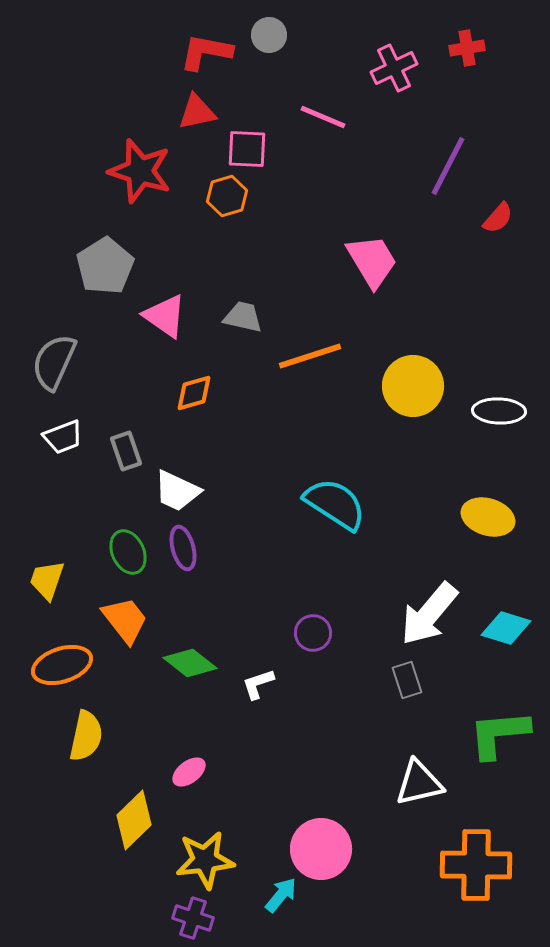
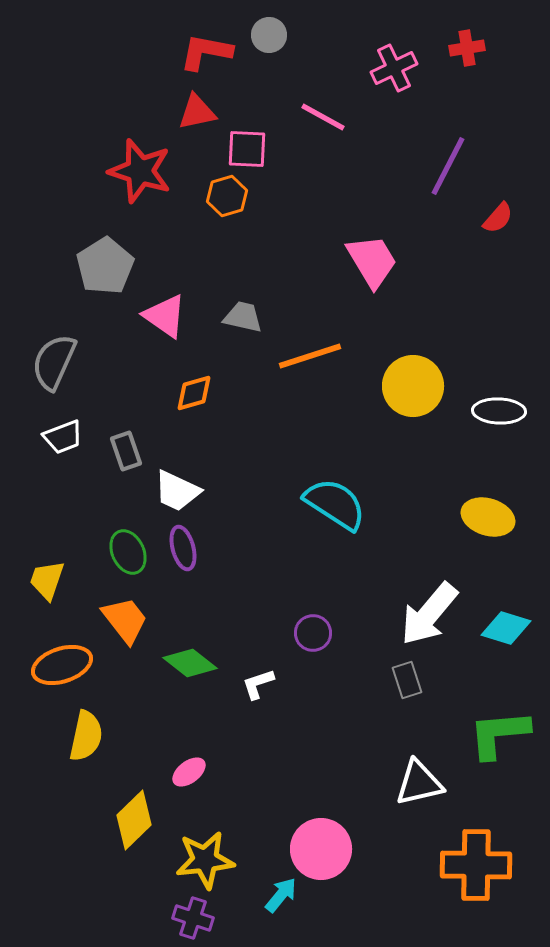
pink line at (323, 117): rotated 6 degrees clockwise
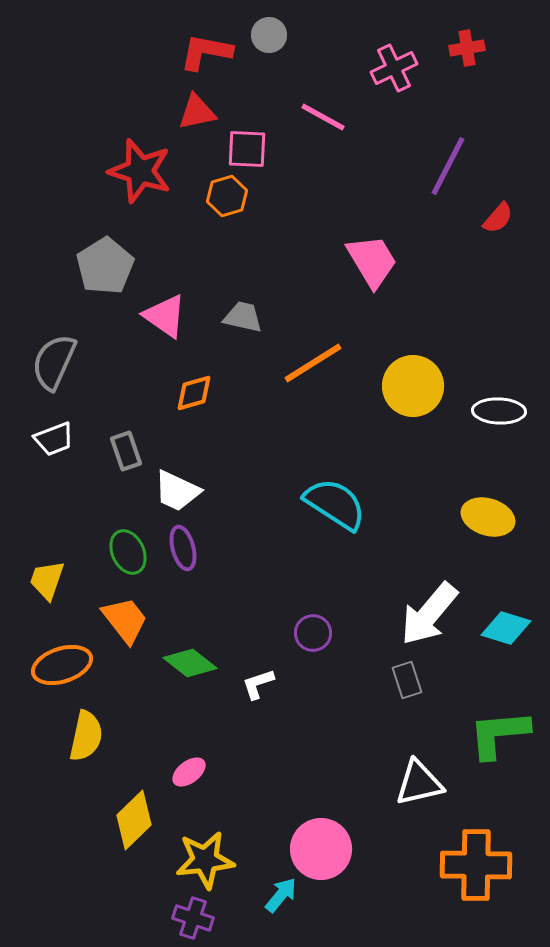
orange line at (310, 356): moved 3 px right, 7 px down; rotated 14 degrees counterclockwise
white trapezoid at (63, 437): moved 9 px left, 2 px down
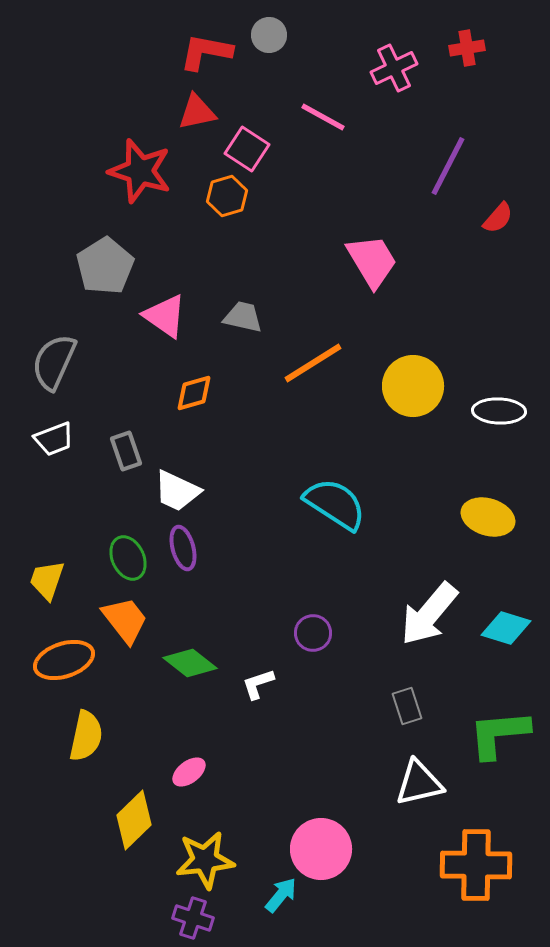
pink square at (247, 149): rotated 30 degrees clockwise
green ellipse at (128, 552): moved 6 px down
orange ellipse at (62, 665): moved 2 px right, 5 px up
gray rectangle at (407, 680): moved 26 px down
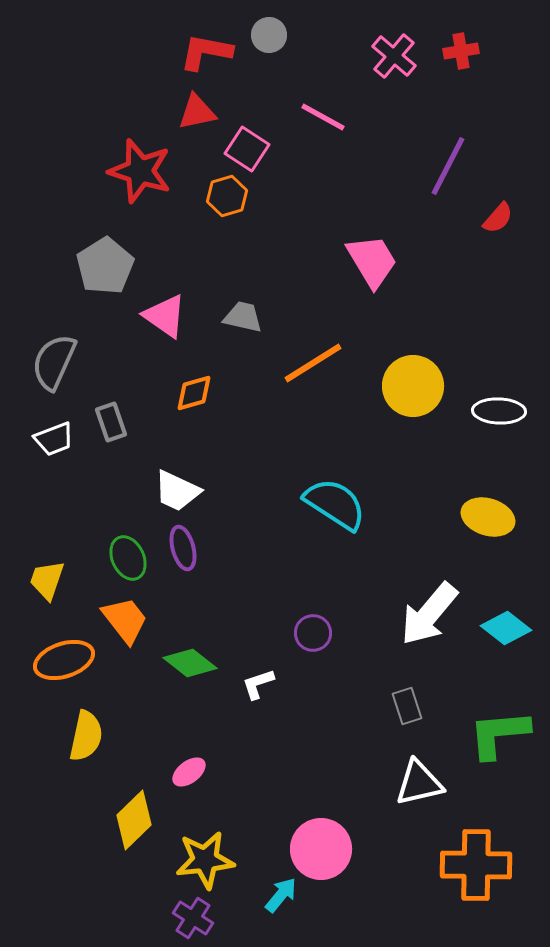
red cross at (467, 48): moved 6 px left, 3 px down
pink cross at (394, 68): moved 12 px up; rotated 24 degrees counterclockwise
gray rectangle at (126, 451): moved 15 px left, 29 px up
cyan diamond at (506, 628): rotated 21 degrees clockwise
purple cross at (193, 918): rotated 15 degrees clockwise
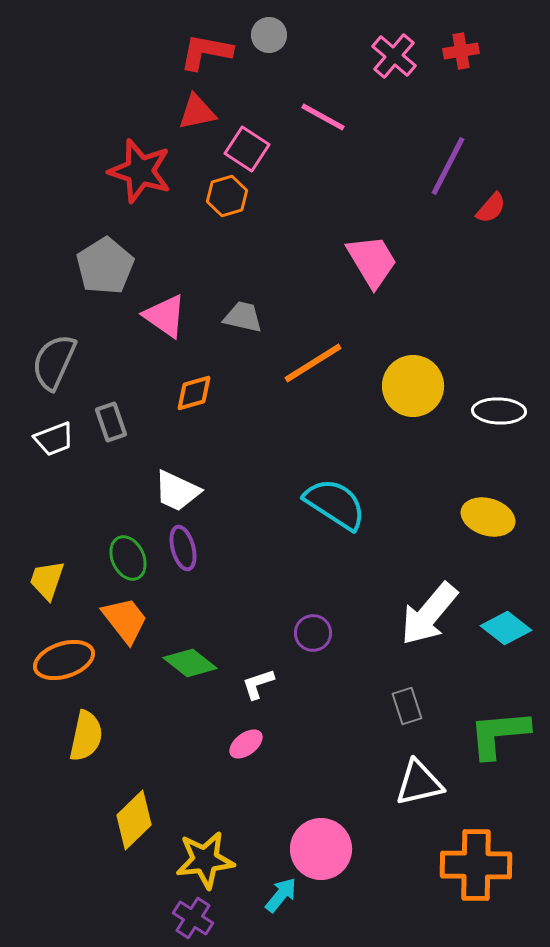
red semicircle at (498, 218): moved 7 px left, 10 px up
pink ellipse at (189, 772): moved 57 px right, 28 px up
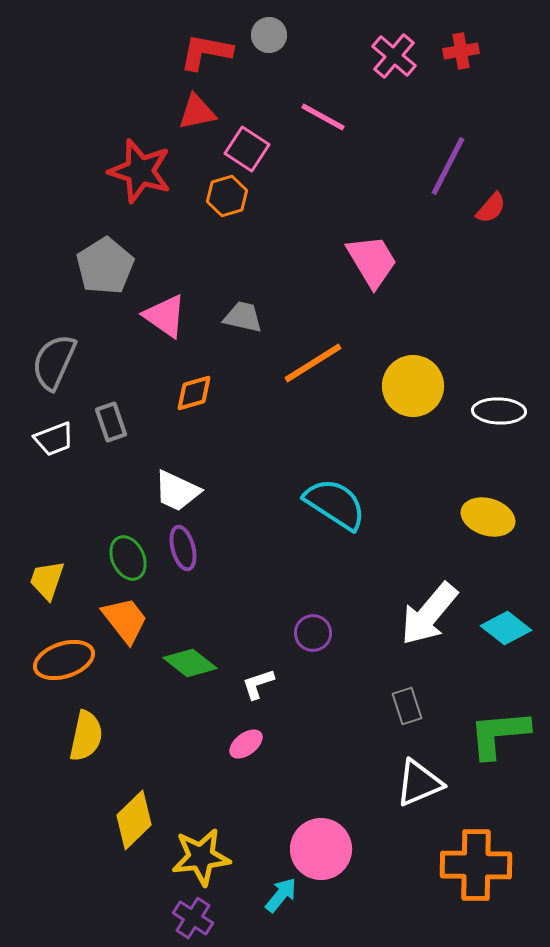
white triangle at (419, 783): rotated 10 degrees counterclockwise
yellow star at (205, 860): moved 4 px left, 3 px up
